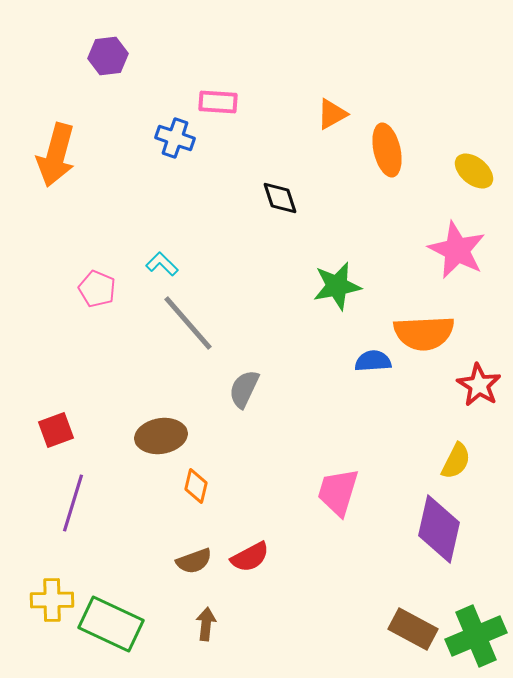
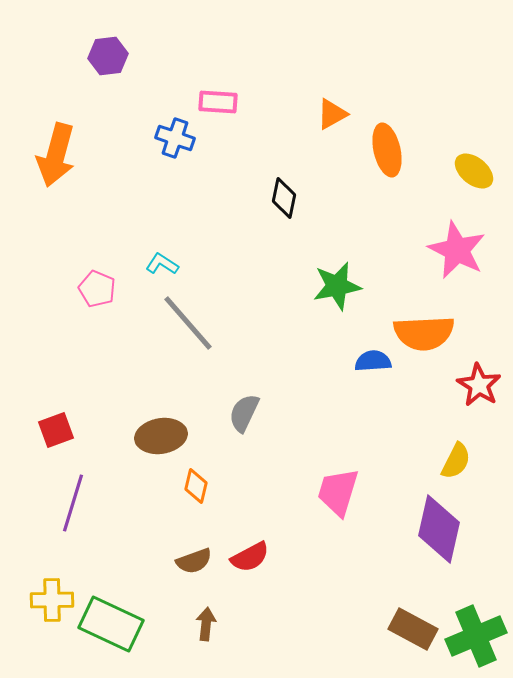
black diamond: moved 4 px right; rotated 30 degrees clockwise
cyan L-shape: rotated 12 degrees counterclockwise
gray semicircle: moved 24 px down
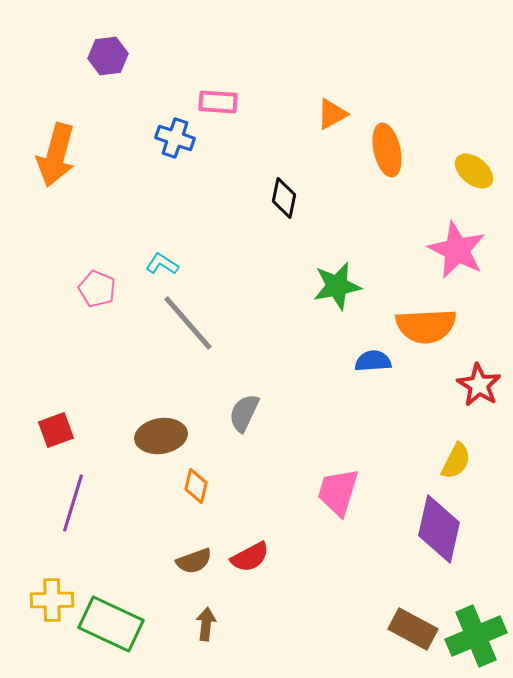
orange semicircle: moved 2 px right, 7 px up
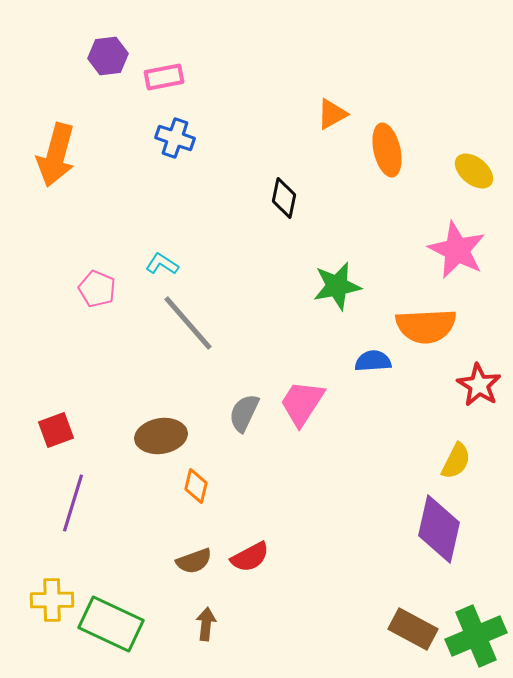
pink rectangle: moved 54 px left, 25 px up; rotated 15 degrees counterclockwise
pink trapezoid: moved 36 px left, 89 px up; rotated 16 degrees clockwise
